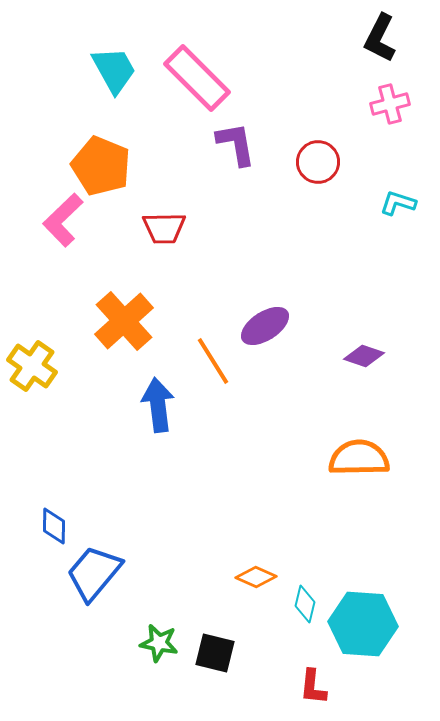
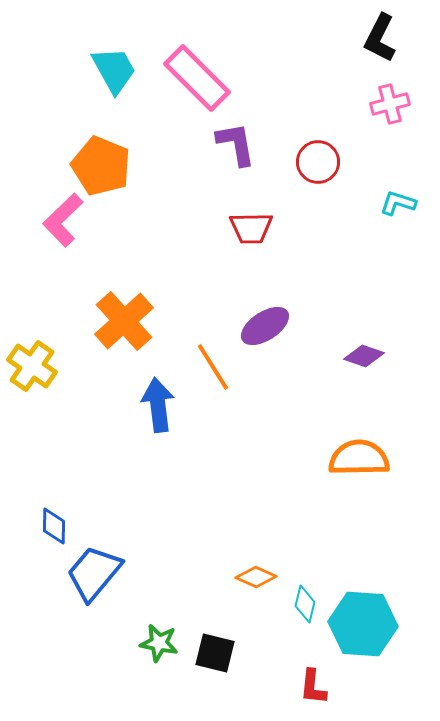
red trapezoid: moved 87 px right
orange line: moved 6 px down
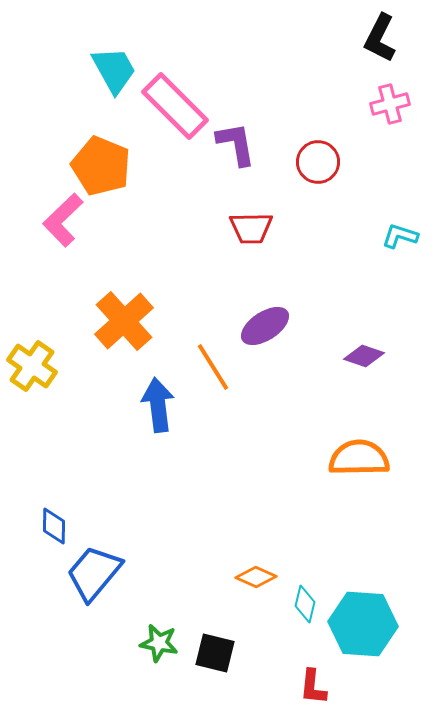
pink rectangle: moved 22 px left, 28 px down
cyan L-shape: moved 2 px right, 33 px down
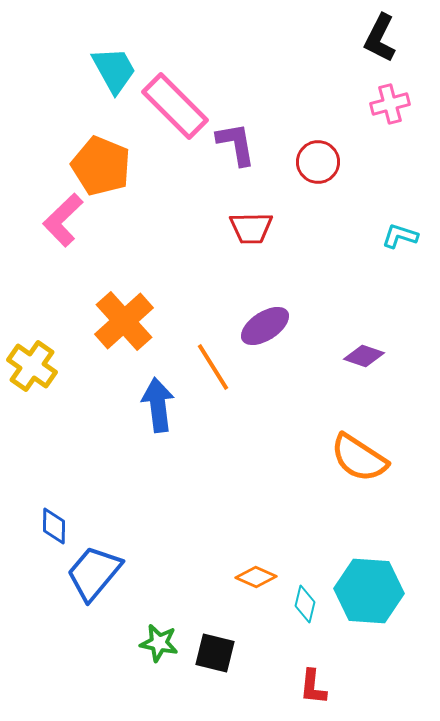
orange semicircle: rotated 146 degrees counterclockwise
cyan hexagon: moved 6 px right, 33 px up
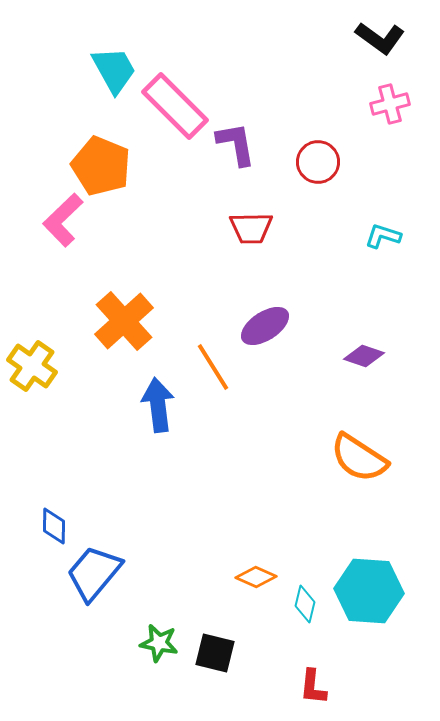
black L-shape: rotated 81 degrees counterclockwise
cyan L-shape: moved 17 px left
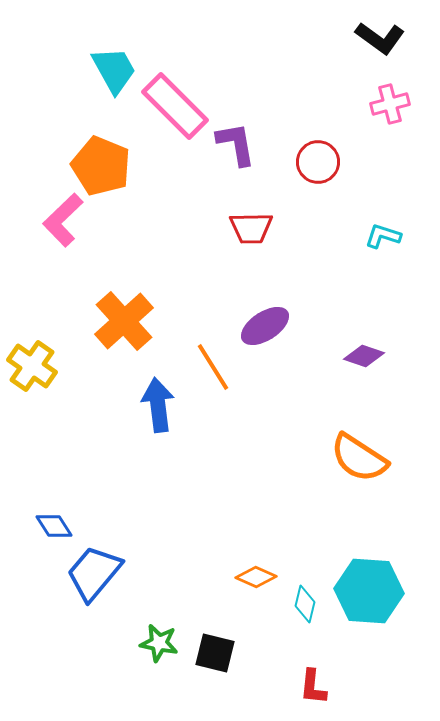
blue diamond: rotated 33 degrees counterclockwise
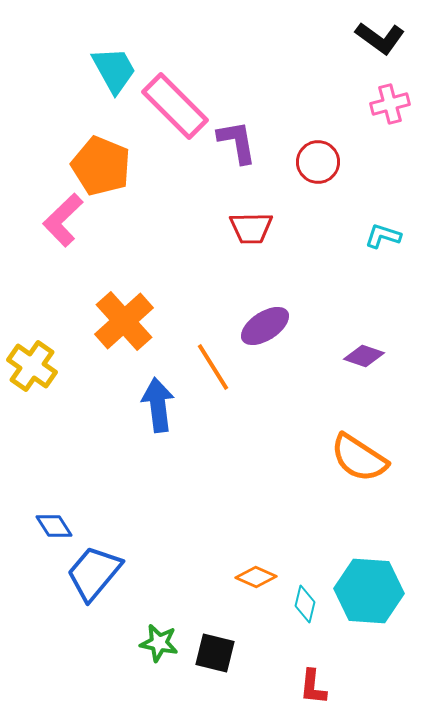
purple L-shape: moved 1 px right, 2 px up
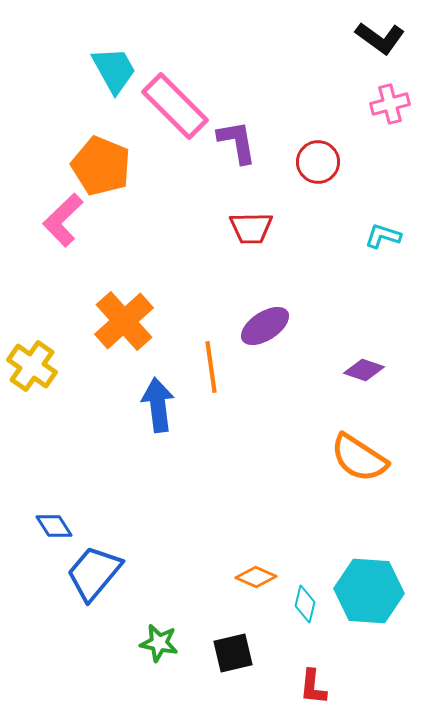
purple diamond: moved 14 px down
orange line: moved 2 px left; rotated 24 degrees clockwise
black square: moved 18 px right; rotated 27 degrees counterclockwise
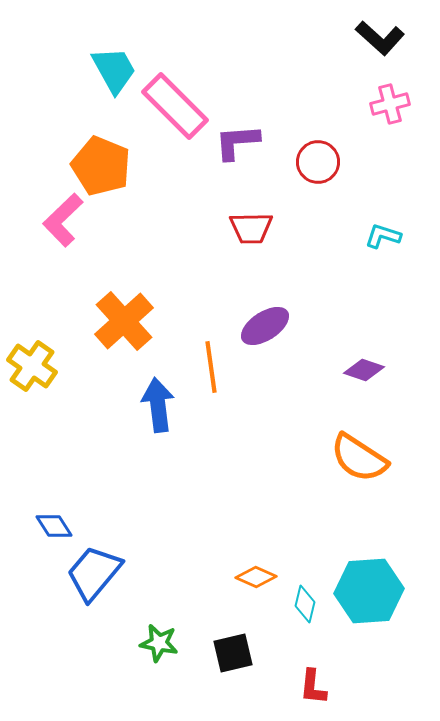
black L-shape: rotated 6 degrees clockwise
purple L-shape: rotated 84 degrees counterclockwise
cyan hexagon: rotated 8 degrees counterclockwise
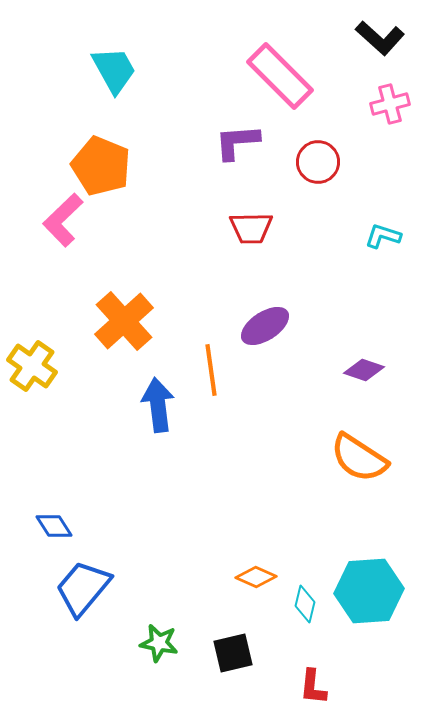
pink rectangle: moved 105 px right, 30 px up
orange line: moved 3 px down
blue trapezoid: moved 11 px left, 15 px down
